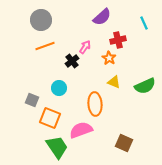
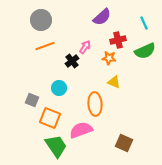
orange star: rotated 24 degrees counterclockwise
green semicircle: moved 35 px up
green trapezoid: moved 1 px left, 1 px up
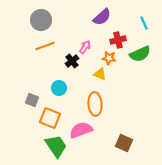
green semicircle: moved 5 px left, 3 px down
yellow triangle: moved 14 px left, 8 px up
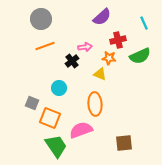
gray circle: moved 1 px up
pink arrow: rotated 48 degrees clockwise
green semicircle: moved 2 px down
gray square: moved 3 px down
brown square: rotated 30 degrees counterclockwise
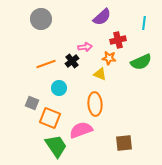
cyan line: rotated 32 degrees clockwise
orange line: moved 1 px right, 18 px down
green semicircle: moved 1 px right, 6 px down
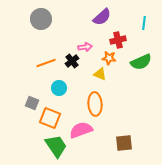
orange line: moved 1 px up
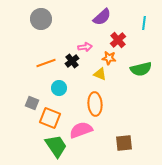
red cross: rotated 28 degrees counterclockwise
green semicircle: moved 7 px down; rotated 10 degrees clockwise
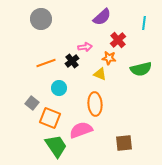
gray square: rotated 16 degrees clockwise
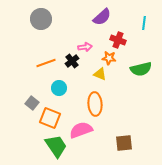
red cross: rotated 28 degrees counterclockwise
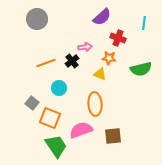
gray circle: moved 4 px left
red cross: moved 2 px up
brown square: moved 11 px left, 7 px up
